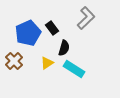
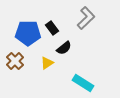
blue pentagon: rotated 25 degrees clockwise
black semicircle: rotated 35 degrees clockwise
brown cross: moved 1 px right
cyan rectangle: moved 9 px right, 14 px down
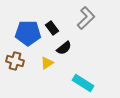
brown cross: rotated 30 degrees counterclockwise
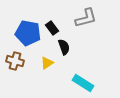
gray L-shape: rotated 30 degrees clockwise
blue pentagon: rotated 10 degrees clockwise
black semicircle: moved 1 px up; rotated 70 degrees counterclockwise
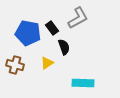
gray L-shape: moved 8 px left; rotated 15 degrees counterclockwise
brown cross: moved 4 px down
cyan rectangle: rotated 30 degrees counterclockwise
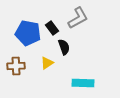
brown cross: moved 1 px right, 1 px down; rotated 18 degrees counterclockwise
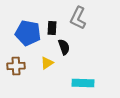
gray L-shape: rotated 145 degrees clockwise
black rectangle: rotated 40 degrees clockwise
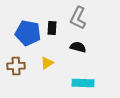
black semicircle: moved 14 px right; rotated 56 degrees counterclockwise
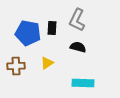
gray L-shape: moved 1 px left, 2 px down
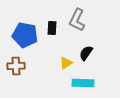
blue pentagon: moved 3 px left, 2 px down
black semicircle: moved 8 px right, 6 px down; rotated 70 degrees counterclockwise
yellow triangle: moved 19 px right
